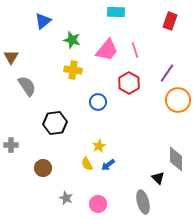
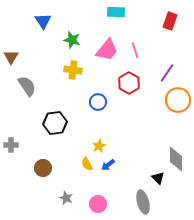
blue triangle: rotated 24 degrees counterclockwise
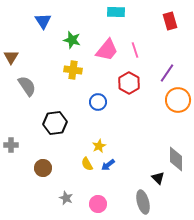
red rectangle: rotated 36 degrees counterclockwise
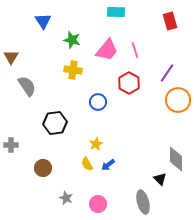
yellow star: moved 3 px left, 2 px up
black triangle: moved 2 px right, 1 px down
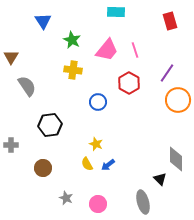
green star: rotated 12 degrees clockwise
black hexagon: moved 5 px left, 2 px down
yellow star: rotated 24 degrees counterclockwise
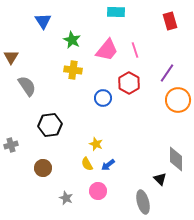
blue circle: moved 5 px right, 4 px up
gray cross: rotated 16 degrees counterclockwise
pink circle: moved 13 px up
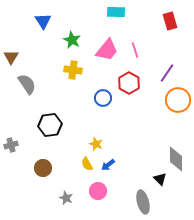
gray semicircle: moved 2 px up
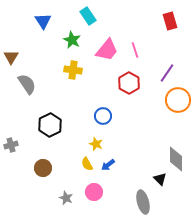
cyan rectangle: moved 28 px left, 4 px down; rotated 54 degrees clockwise
blue circle: moved 18 px down
black hexagon: rotated 20 degrees counterclockwise
pink circle: moved 4 px left, 1 px down
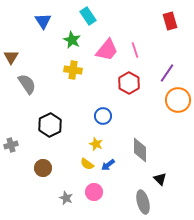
gray diamond: moved 36 px left, 9 px up
yellow semicircle: rotated 24 degrees counterclockwise
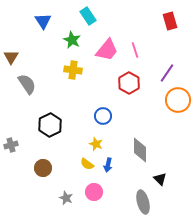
blue arrow: rotated 40 degrees counterclockwise
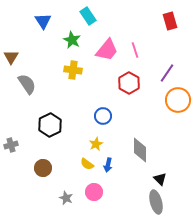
yellow star: rotated 24 degrees clockwise
gray ellipse: moved 13 px right
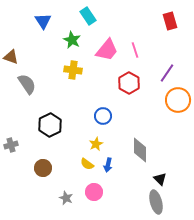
brown triangle: rotated 42 degrees counterclockwise
